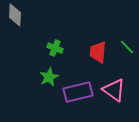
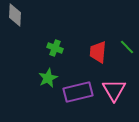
green star: moved 1 px left, 1 px down
pink triangle: rotated 25 degrees clockwise
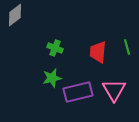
gray diamond: rotated 50 degrees clockwise
green line: rotated 28 degrees clockwise
green star: moved 4 px right; rotated 12 degrees clockwise
